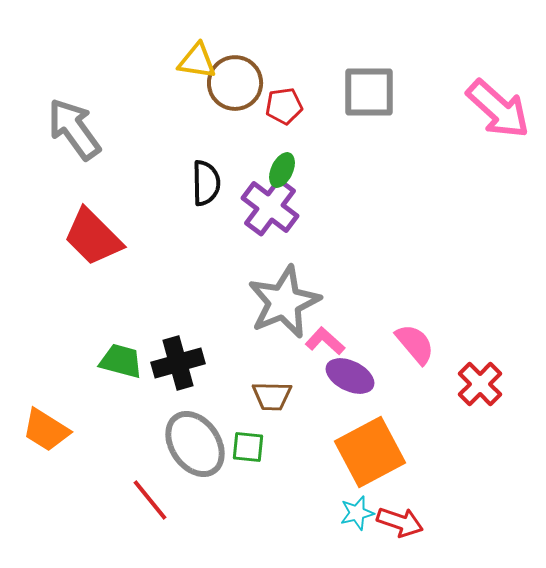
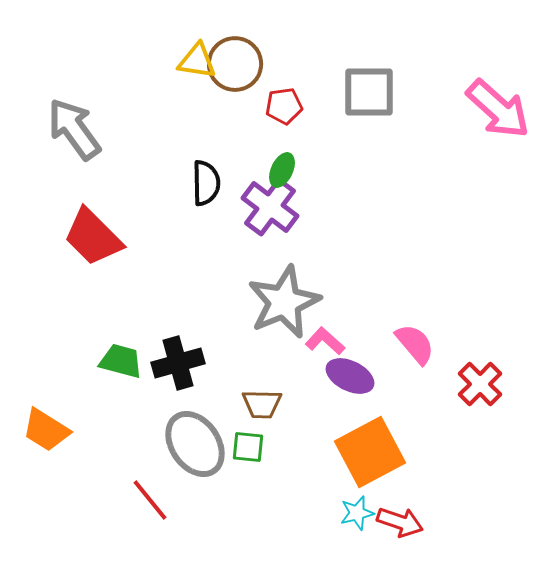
brown circle: moved 19 px up
brown trapezoid: moved 10 px left, 8 px down
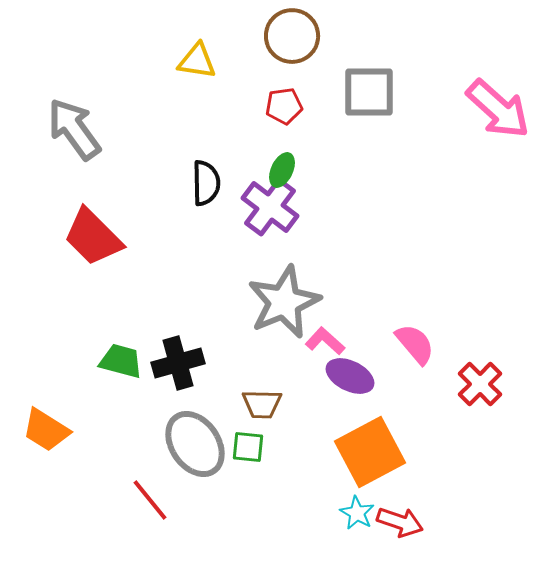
brown circle: moved 57 px right, 28 px up
cyan star: rotated 28 degrees counterclockwise
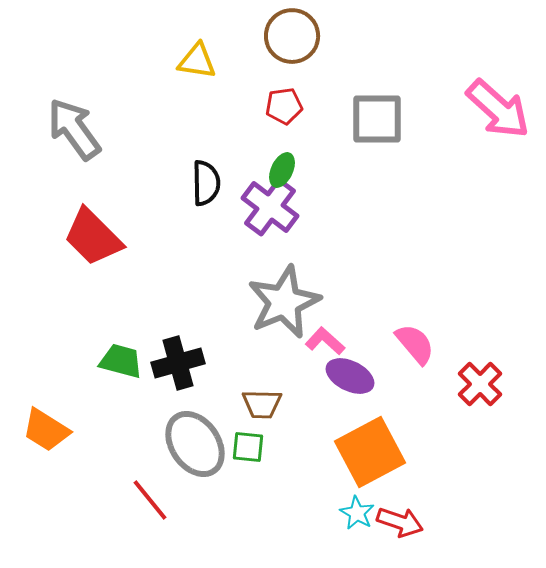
gray square: moved 8 px right, 27 px down
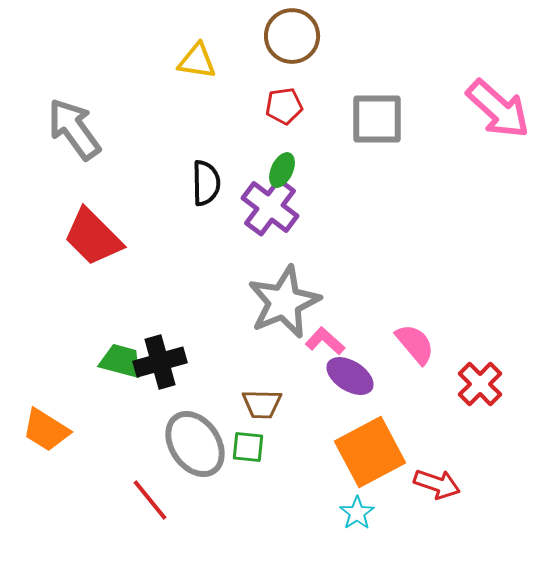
black cross: moved 18 px left, 1 px up
purple ellipse: rotated 6 degrees clockwise
cyan star: rotated 8 degrees clockwise
red arrow: moved 37 px right, 38 px up
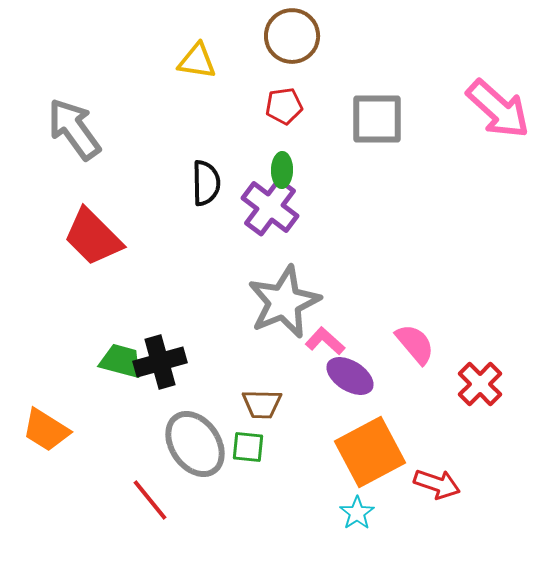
green ellipse: rotated 24 degrees counterclockwise
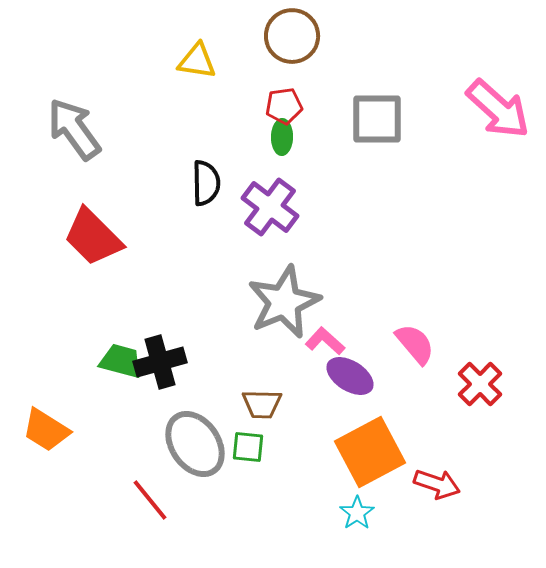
green ellipse: moved 33 px up
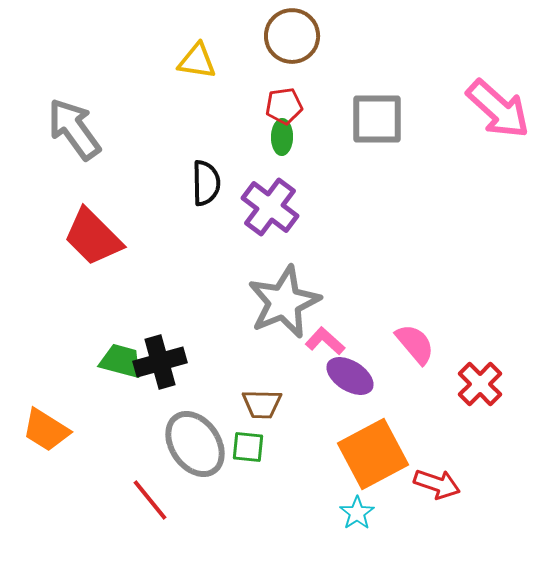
orange square: moved 3 px right, 2 px down
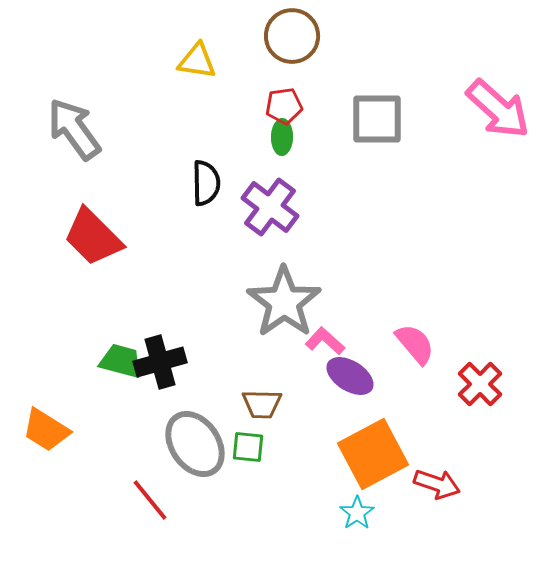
gray star: rotated 12 degrees counterclockwise
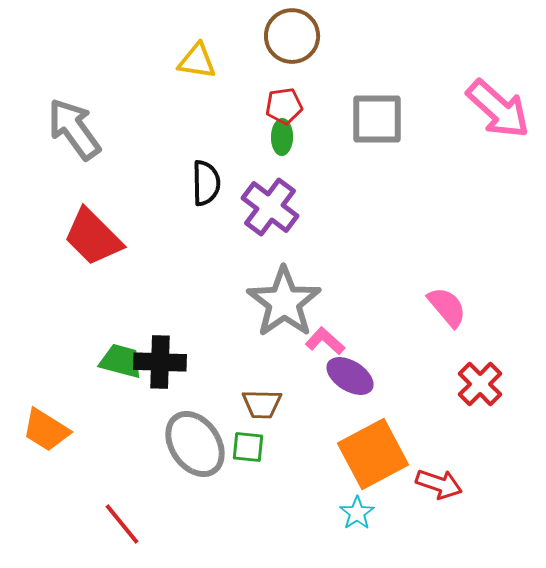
pink semicircle: moved 32 px right, 37 px up
black cross: rotated 18 degrees clockwise
red arrow: moved 2 px right
red line: moved 28 px left, 24 px down
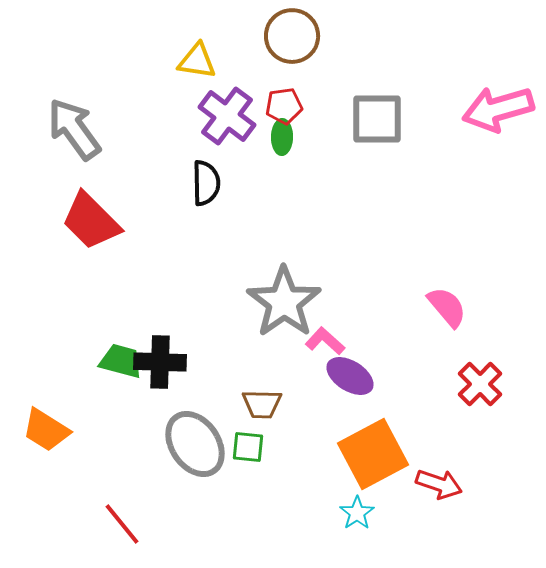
pink arrow: rotated 122 degrees clockwise
purple cross: moved 43 px left, 91 px up
red trapezoid: moved 2 px left, 16 px up
